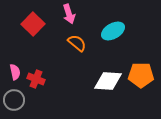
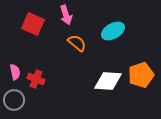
pink arrow: moved 3 px left, 1 px down
red square: rotated 20 degrees counterclockwise
orange pentagon: rotated 20 degrees counterclockwise
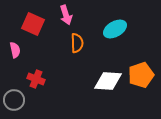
cyan ellipse: moved 2 px right, 2 px up
orange semicircle: rotated 48 degrees clockwise
pink semicircle: moved 22 px up
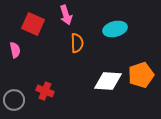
cyan ellipse: rotated 15 degrees clockwise
red cross: moved 9 px right, 12 px down
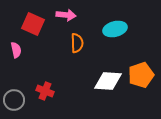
pink arrow: rotated 66 degrees counterclockwise
pink semicircle: moved 1 px right
